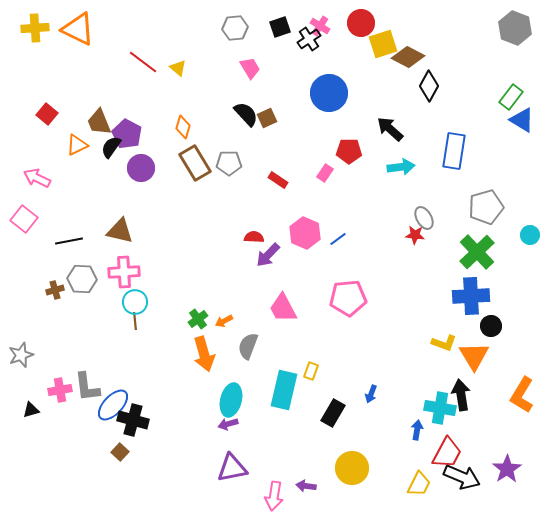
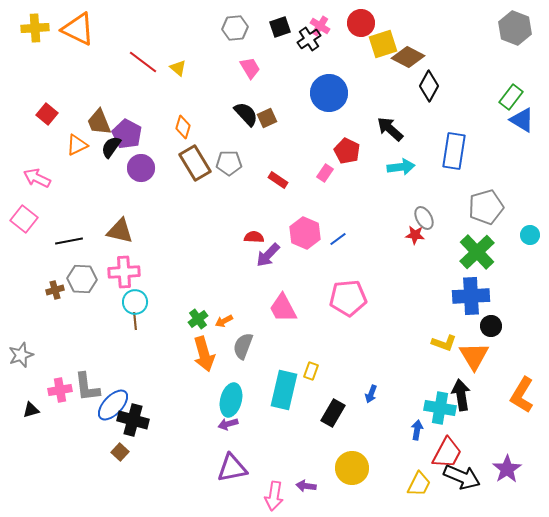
red pentagon at (349, 151): moved 2 px left; rotated 25 degrees clockwise
gray semicircle at (248, 346): moved 5 px left
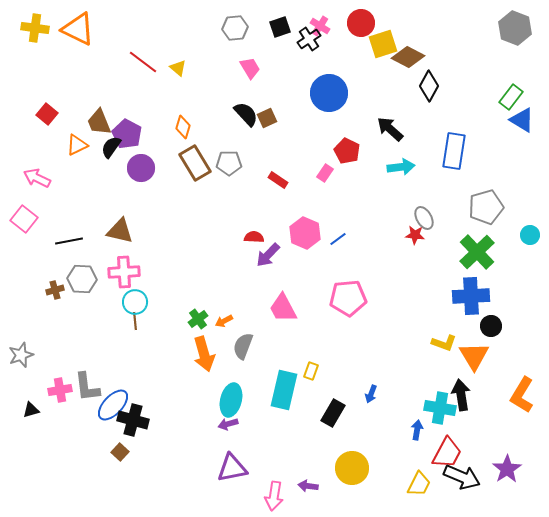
yellow cross at (35, 28): rotated 12 degrees clockwise
purple arrow at (306, 486): moved 2 px right
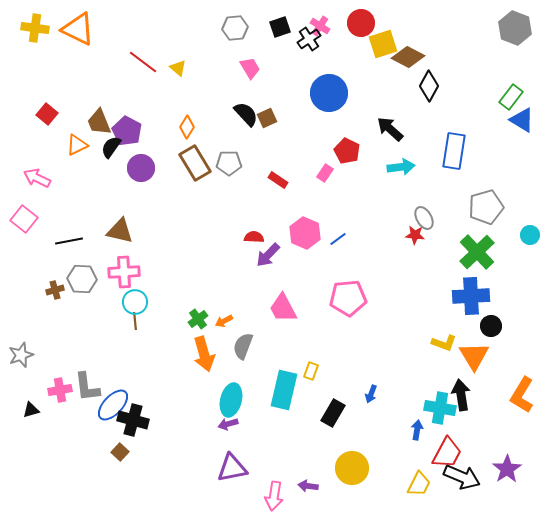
orange diamond at (183, 127): moved 4 px right; rotated 15 degrees clockwise
purple pentagon at (127, 134): moved 3 px up
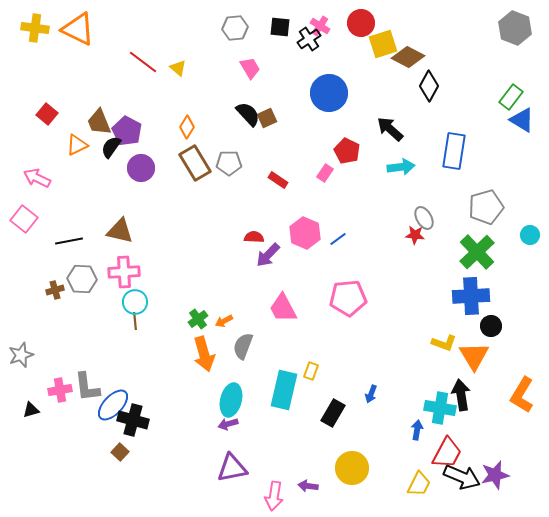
black square at (280, 27): rotated 25 degrees clockwise
black semicircle at (246, 114): moved 2 px right
purple star at (507, 469): moved 12 px left, 6 px down; rotated 20 degrees clockwise
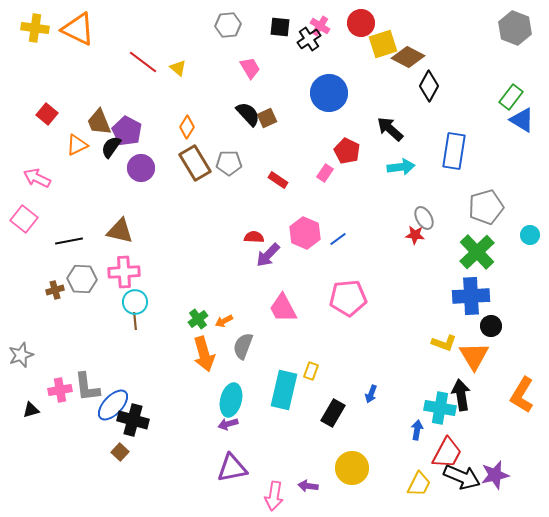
gray hexagon at (235, 28): moved 7 px left, 3 px up
